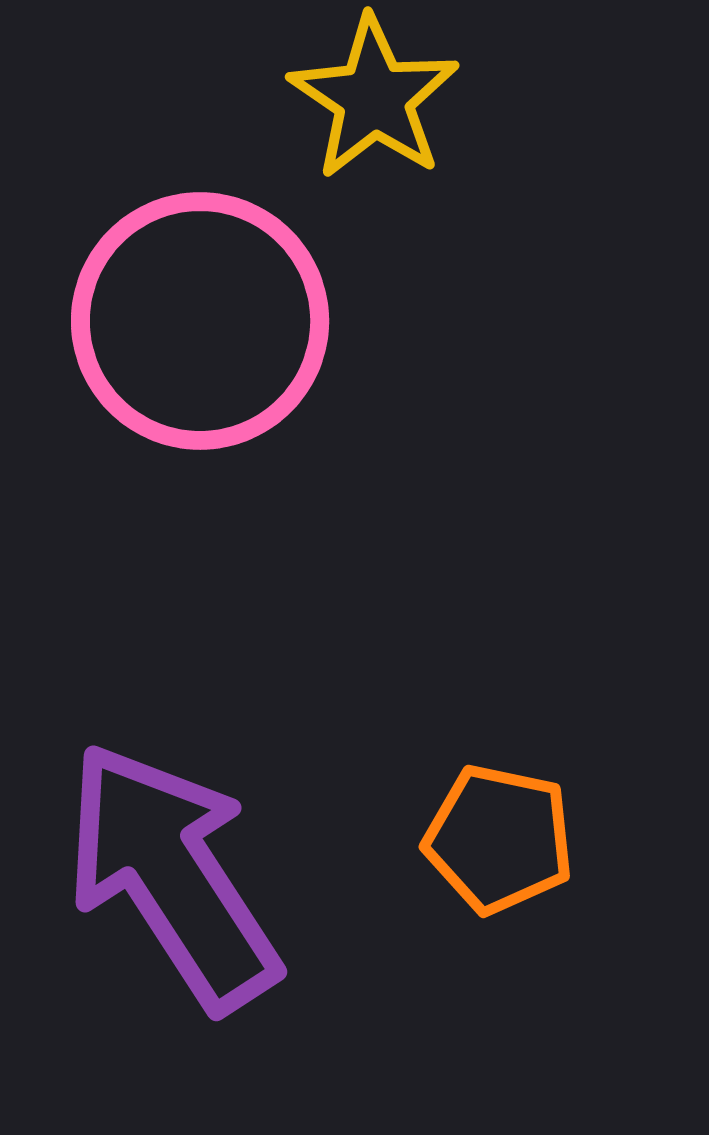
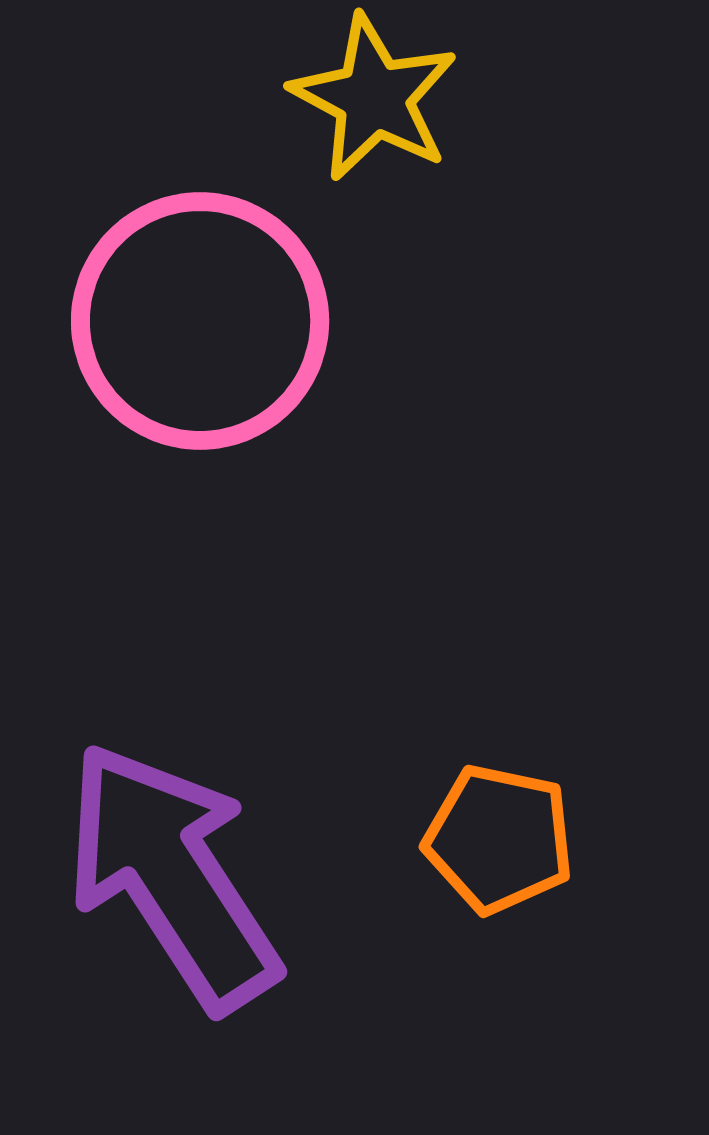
yellow star: rotated 6 degrees counterclockwise
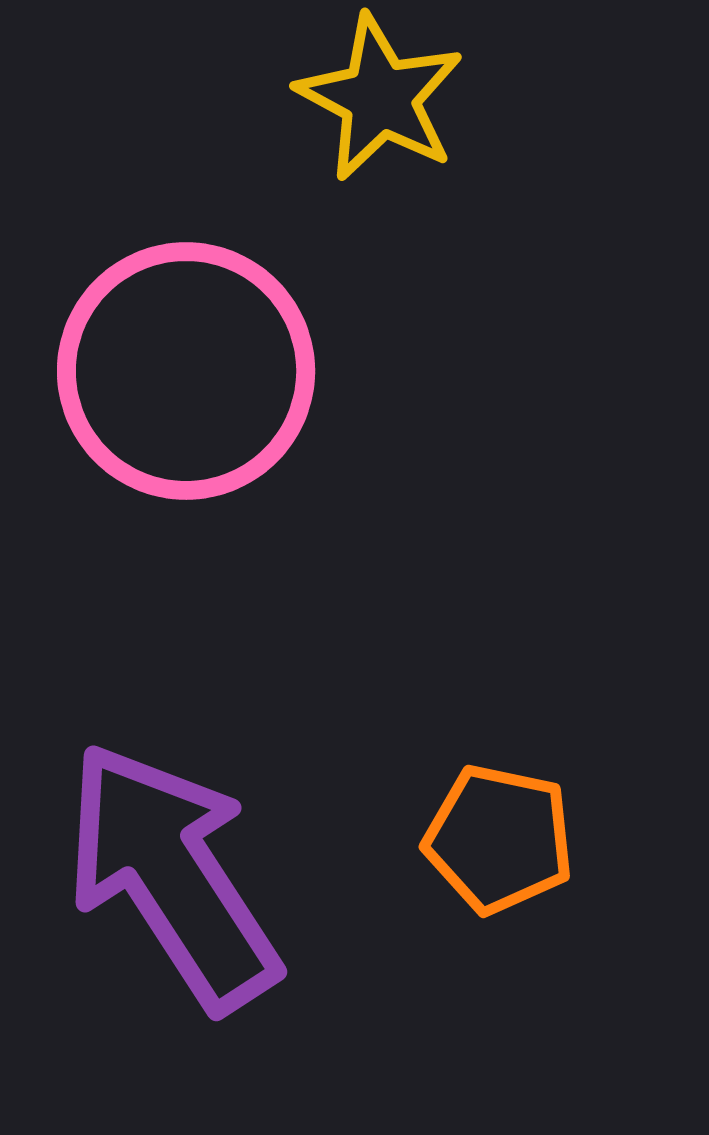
yellow star: moved 6 px right
pink circle: moved 14 px left, 50 px down
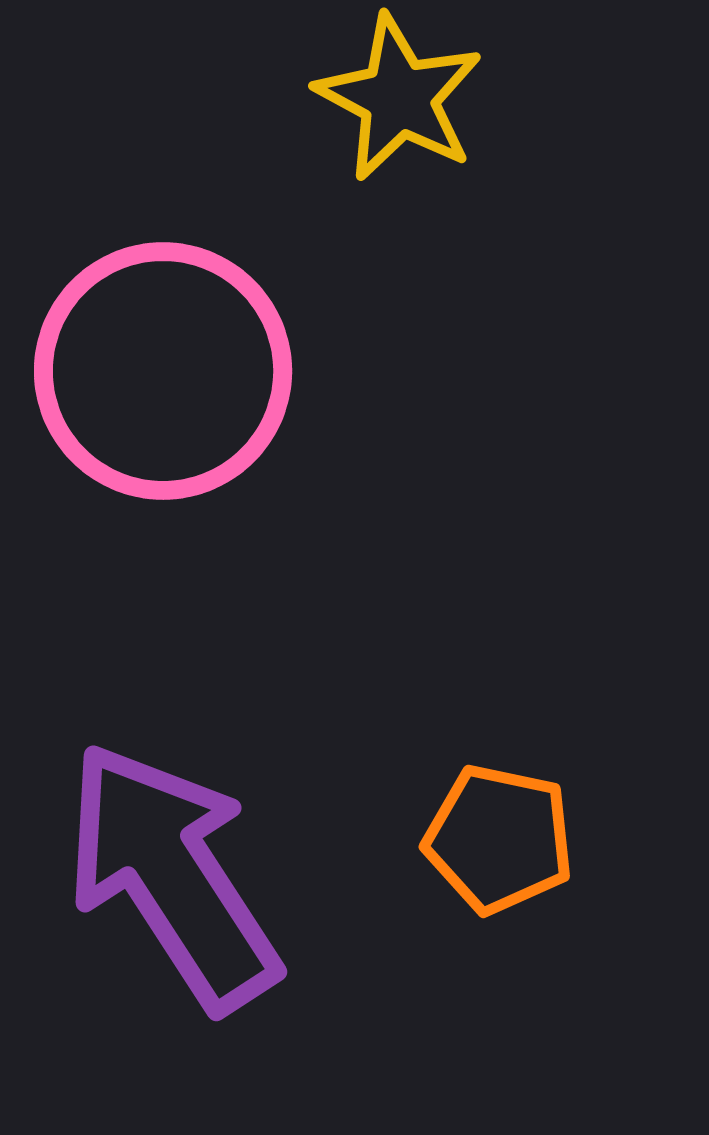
yellow star: moved 19 px right
pink circle: moved 23 px left
